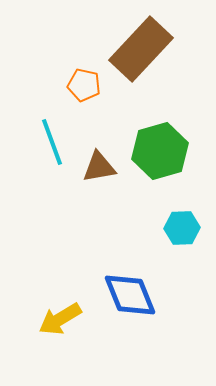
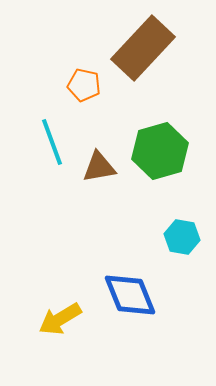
brown rectangle: moved 2 px right, 1 px up
cyan hexagon: moved 9 px down; rotated 12 degrees clockwise
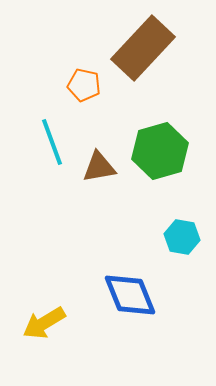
yellow arrow: moved 16 px left, 4 px down
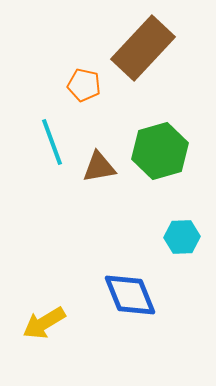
cyan hexagon: rotated 12 degrees counterclockwise
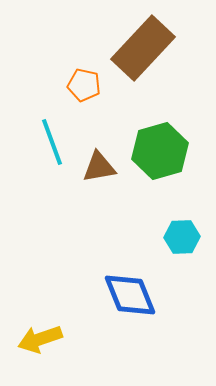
yellow arrow: moved 4 px left, 16 px down; rotated 12 degrees clockwise
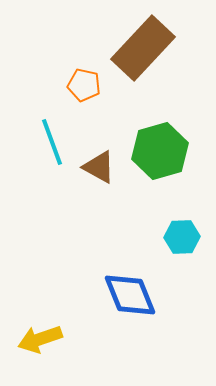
brown triangle: rotated 39 degrees clockwise
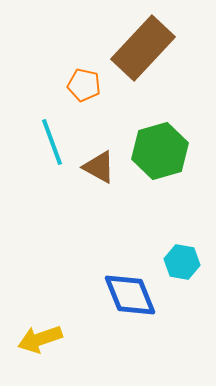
cyan hexagon: moved 25 px down; rotated 12 degrees clockwise
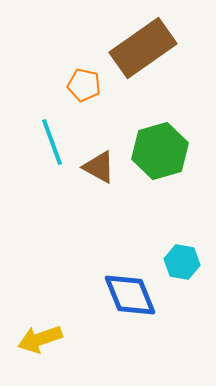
brown rectangle: rotated 12 degrees clockwise
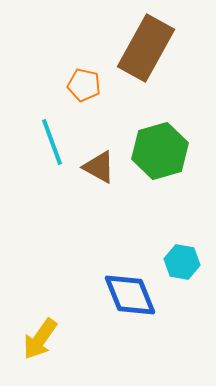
brown rectangle: moved 3 px right; rotated 26 degrees counterclockwise
yellow arrow: rotated 36 degrees counterclockwise
